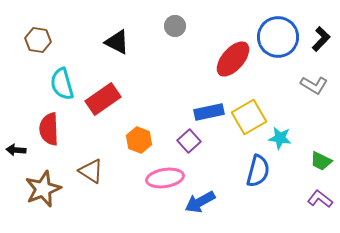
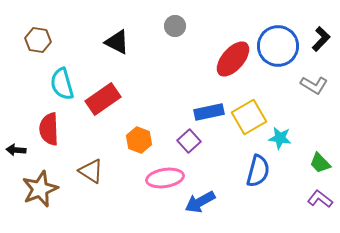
blue circle: moved 9 px down
green trapezoid: moved 1 px left, 2 px down; rotated 20 degrees clockwise
brown star: moved 3 px left
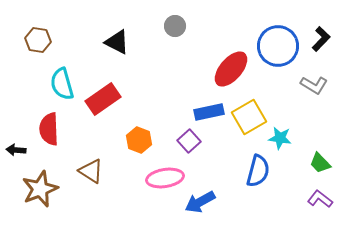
red ellipse: moved 2 px left, 10 px down
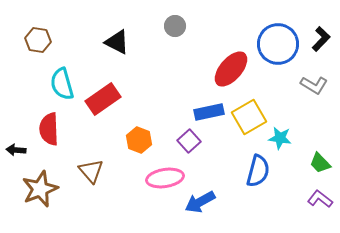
blue circle: moved 2 px up
brown triangle: rotated 16 degrees clockwise
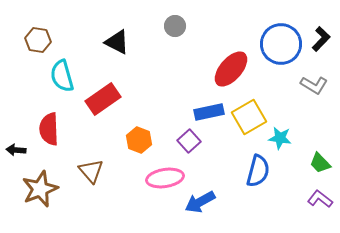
blue circle: moved 3 px right
cyan semicircle: moved 8 px up
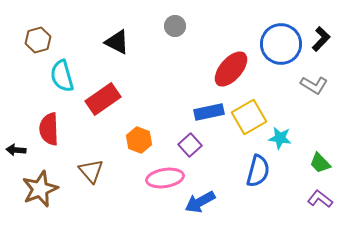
brown hexagon: rotated 25 degrees counterclockwise
purple square: moved 1 px right, 4 px down
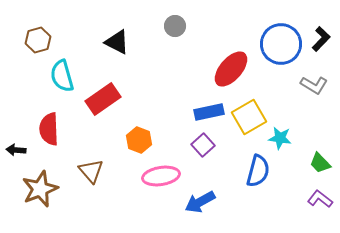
purple square: moved 13 px right
pink ellipse: moved 4 px left, 2 px up
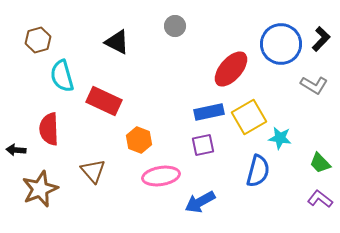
red rectangle: moved 1 px right, 2 px down; rotated 60 degrees clockwise
purple square: rotated 30 degrees clockwise
brown triangle: moved 2 px right
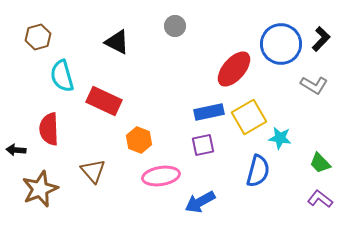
brown hexagon: moved 3 px up
red ellipse: moved 3 px right
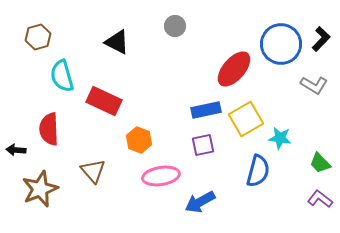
blue rectangle: moved 3 px left, 2 px up
yellow square: moved 3 px left, 2 px down
